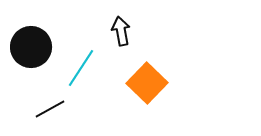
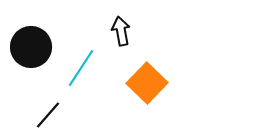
black line: moved 2 px left, 6 px down; rotated 20 degrees counterclockwise
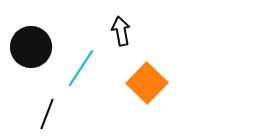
black line: moved 1 px left, 1 px up; rotated 20 degrees counterclockwise
